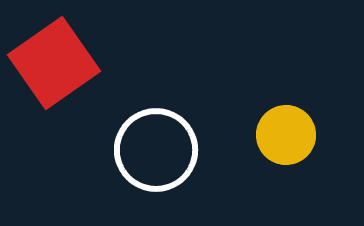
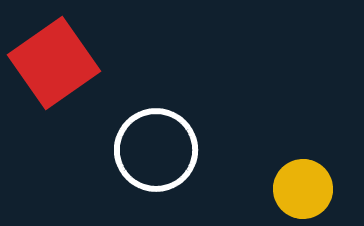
yellow circle: moved 17 px right, 54 px down
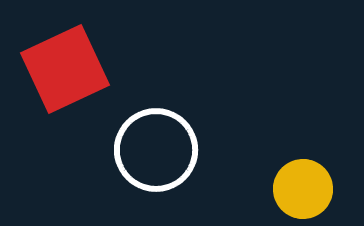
red square: moved 11 px right, 6 px down; rotated 10 degrees clockwise
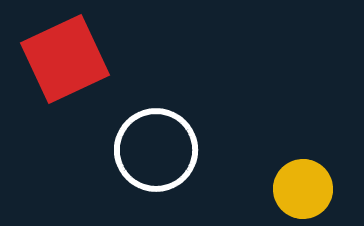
red square: moved 10 px up
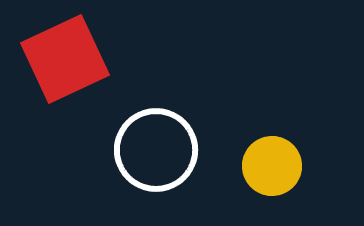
yellow circle: moved 31 px left, 23 px up
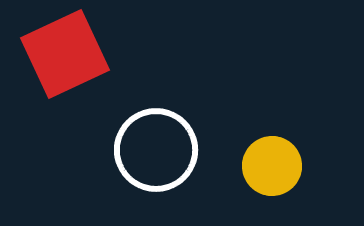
red square: moved 5 px up
